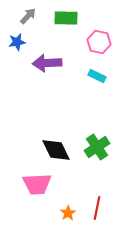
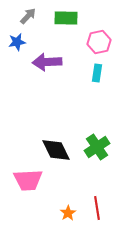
pink hexagon: rotated 25 degrees counterclockwise
purple arrow: moved 1 px up
cyan rectangle: moved 3 px up; rotated 72 degrees clockwise
pink trapezoid: moved 9 px left, 4 px up
red line: rotated 20 degrees counterclockwise
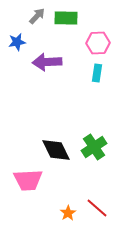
gray arrow: moved 9 px right
pink hexagon: moved 1 px left, 1 px down; rotated 10 degrees clockwise
green cross: moved 3 px left
red line: rotated 40 degrees counterclockwise
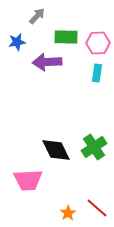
green rectangle: moved 19 px down
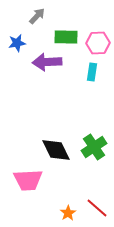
blue star: moved 1 px down
cyan rectangle: moved 5 px left, 1 px up
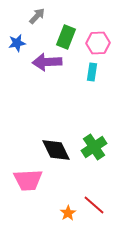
green rectangle: rotated 70 degrees counterclockwise
red line: moved 3 px left, 3 px up
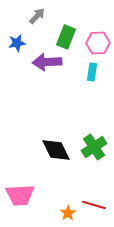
pink trapezoid: moved 8 px left, 15 px down
red line: rotated 25 degrees counterclockwise
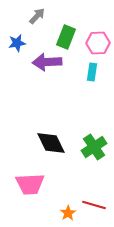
black diamond: moved 5 px left, 7 px up
pink trapezoid: moved 10 px right, 11 px up
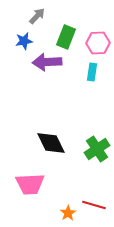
blue star: moved 7 px right, 2 px up
green cross: moved 3 px right, 2 px down
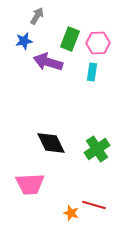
gray arrow: rotated 12 degrees counterclockwise
green rectangle: moved 4 px right, 2 px down
purple arrow: moved 1 px right; rotated 20 degrees clockwise
orange star: moved 3 px right; rotated 21 degrees counterclockwise
